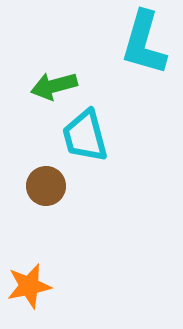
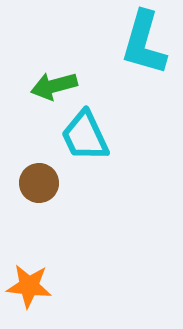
cyan trapezoid: rotated 10 degrees counterclockwise
brown circle: moved 7 px left, 3 px up
orange star: rotated 18 degrees clockwise
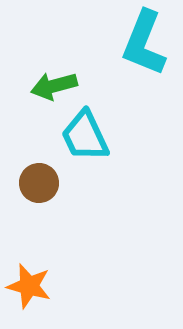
cyan L-shape: rotated 6 degrees clockwise
orange star: rotated 9 degrees clockwise
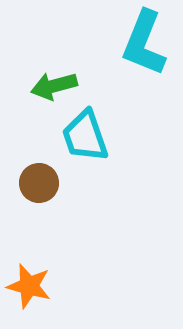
cyan trapezoid: rotated 6 degrees clockwise
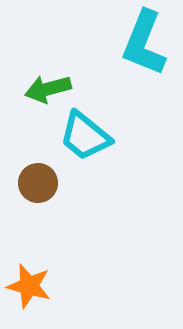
green arrow: moved 6 px left, 3 px down
cyan trapezoid: rotated 32 degrees counterclockwise
brown circle: moved 1 px left
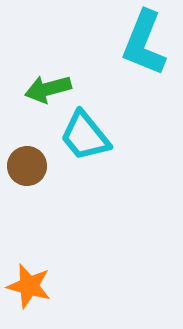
cyan trapezoid: rotated 12 degrees clockwise
brown circle: moved 11 px left, 17 px up
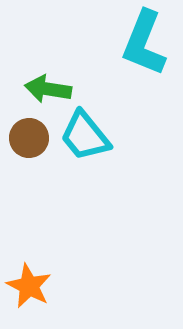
green arrow: rotated 24 degrees clockwise
brown circle: moved 2 px right, 28 px up
orange star: rotated 12 degrees clockwise
